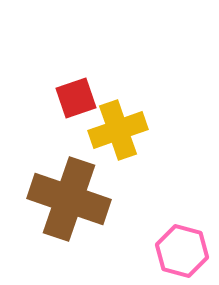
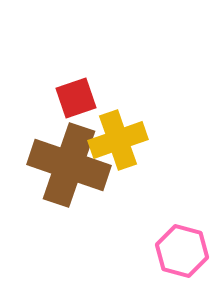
yellow cross: moved 10 px down
brown cross: moved 34 px up
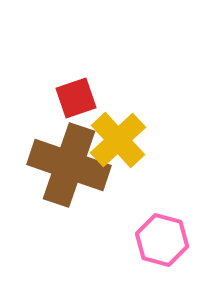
yellow cross: rotated 24 degrees counterclockwise
pink hexagon: moved 20 px left, 11 px up
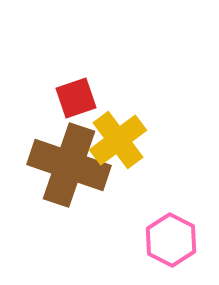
yellow cross: rotated 6 degrees clockwise
pink hexagon: moved 9 px right; rotated 12 degrees clockwise
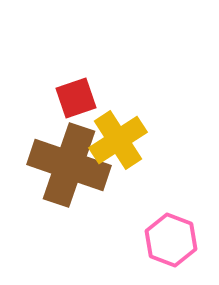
yellow cross: rotated 4 degrees clockwise
pink hexagon: rotated 6 degrees counterclockwise
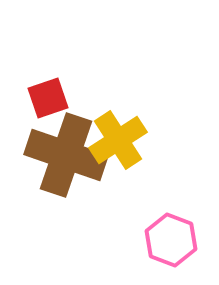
red square: moved 28 px left
brown cross: moved 3 px left, 10 px up
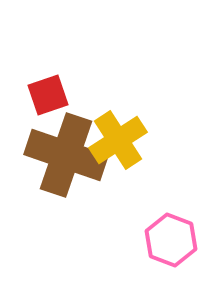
red square: moved 3 px up
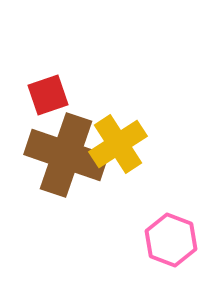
yellow cross: moved 4 px down
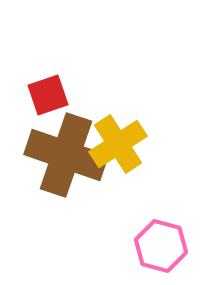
pink hexagon: moved 10 px left, 6 px down; rotated 6 degrees counterclockwise
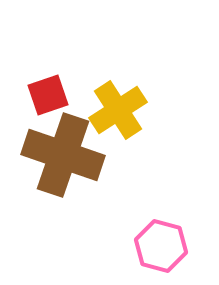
yellow cross: moved 34 px up
brown cross: moved 3 px left
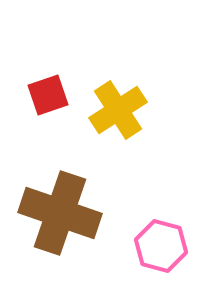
brown cross: moved 3 px left, 58 px down
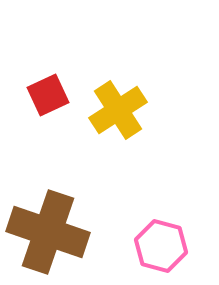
red square: rotated 6 degrees counterclockwise
brown cross: moved 12 px left, 19 px down
